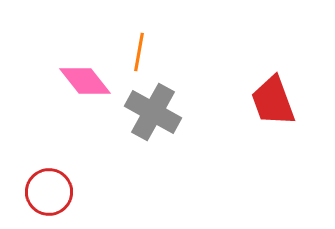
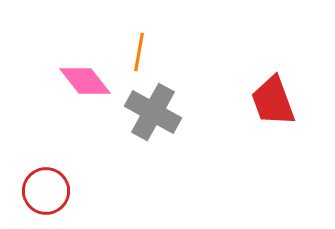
red circle: moved 3 px left, 1 px up
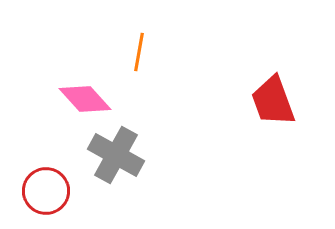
pink diamond: moved 18 px down; rotated 4 degrees counterclockwise
gray cross: moved 37 px left, 43 px down
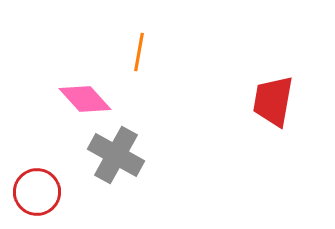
red trapezoid: rotated 30 degrees clockwise
red circle: moved 9 px left, 1 px down
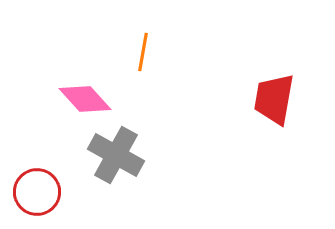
orange line: moved 4 px right
red trapezoid: moved 1 px right, 2 px up
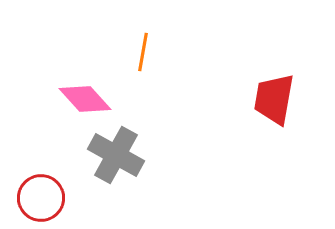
red circle: moved 4 px right, 6 px down
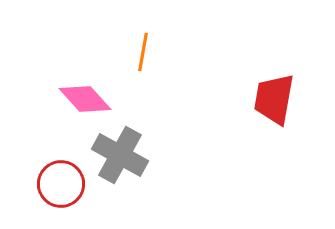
gray cross: moved 4 px right
red circle: moved 20 px right, 14 px up
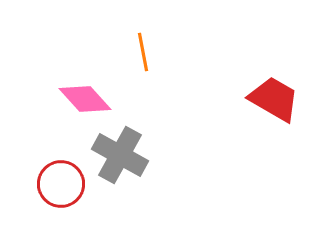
orange line: rotated 21 degrees counterclockwise
red trapezoid: rotated 110 degrees clockwise
